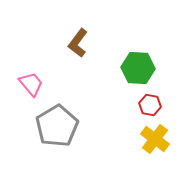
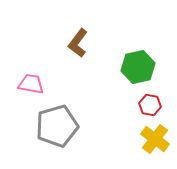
green hexagon: moved 1 px up; rotated 16 degrees counterclockwise
pink trapezoid: rotated 40 degrees counterclockwise
gray pentagon: rotated 15 degrees clockwise
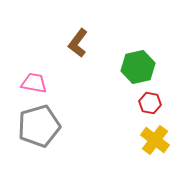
pink trapezoid: moved 3 px right, 1 px up
red hexagon: moved 2 px up
gray pentagon: moved 18 px left
yellow cross: moved 1 px down
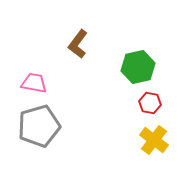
brown L-shape: moved 1 px down
yellow cross: moved 1 px left
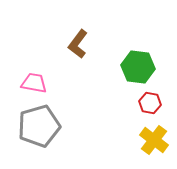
green hexagon: rotated 20 degrees clockwise
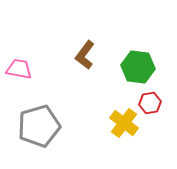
brown L-shape: moved 7 px right, 11 px down
pink trapezoid: moved 15 px left, 14 px up
red hexagon: rotated 20 degrees counterclockwise
yellow cross: moved 30 px left, 17 px up
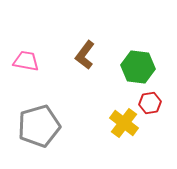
pink trapezoid: moved 7 px right, 8 px up
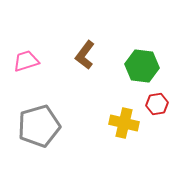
pink trapezoid: rotated 28 degrees counterclockwise
green hexagon: moved 4 px right, 1 px up
red hexagon: moved 7 px right, 1 px down
yellow cross: rotated 24 degrees counterclockwise
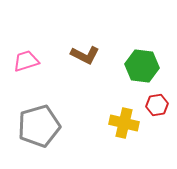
brown L-shape: rotated 100 degrees counterclockwise
red hexagon: moved 1 px down
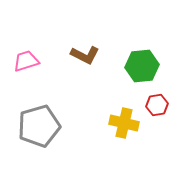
green hexagon: rotated 12 degrees counterclockwise
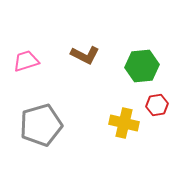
gray pentagon: moved 2 px right, 1 px up
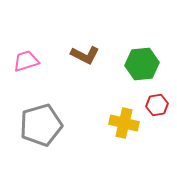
green hexagon: moved 2 px up
